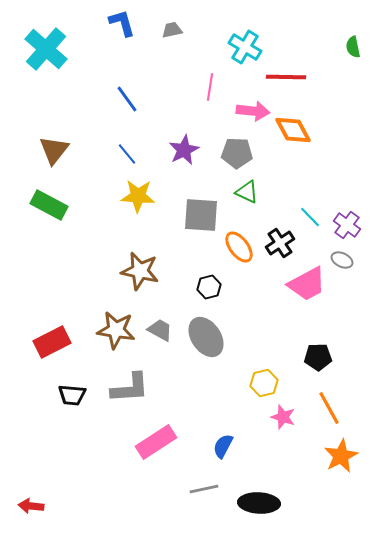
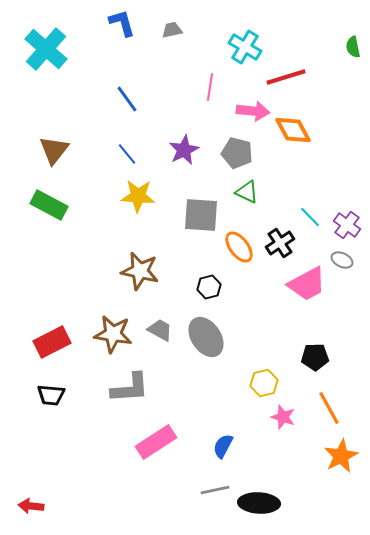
red line at (286, 77): rotated 18 degrees counterclockwise
gray pentagon at (237, 153): rotated 12 degrees clockwise
brown star at (116, 330): moved 3 px left, 4 px down
black pentagon at (318, 357): moved 3 px left
black trapezoid at (72, 395): moved 21 px left
gray line at (204, 489): moved 11 px right, 1 px down
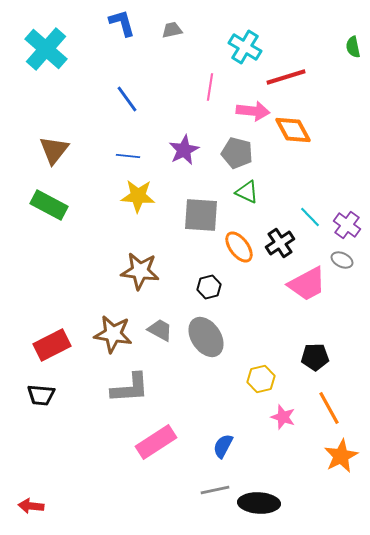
blue line at (127, 154): moved 1 px right, 2 px down; rotated 45 degrees counterclockwise
brown star at (140, 271): rotated 6 degrees counterclockwise
red rectangle at (52, 342): moved 3 px down
yellow hexagon at (264, 383): moved 3 px left, 4 px up
black trapezoid at (51, 395): moved 10 px left
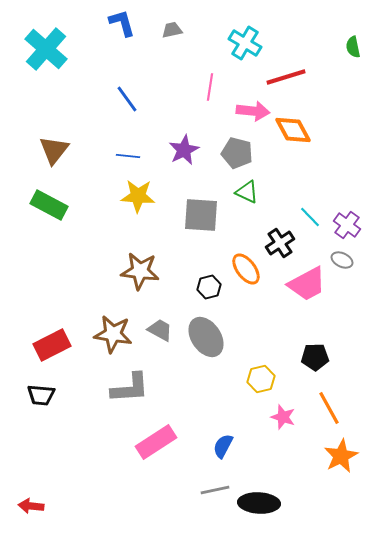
cyan cross at (245, 47): moved 4 px up
orange ellipse at (239, 247): moved 7 px right, 22 px down
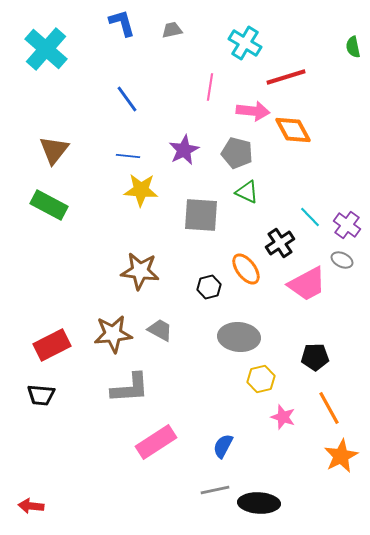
yellow star at (138, 196): moved 3 px right, 6 px up
brown star at (113, 334): rotated 15 degrees counterclockwise
gray ellipse at (206, 337): moved 33 px right; rotated 51 degrees counterclockwise
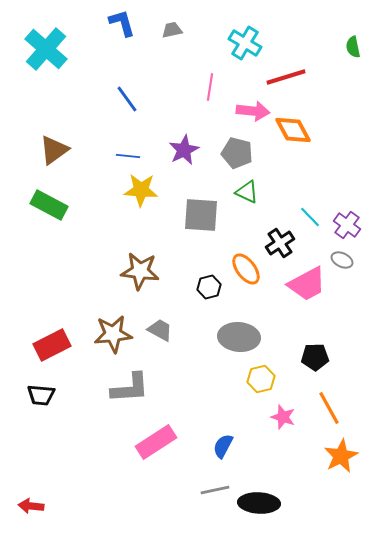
brown triangle at (54, 150): rotated 16 degrees clockwise
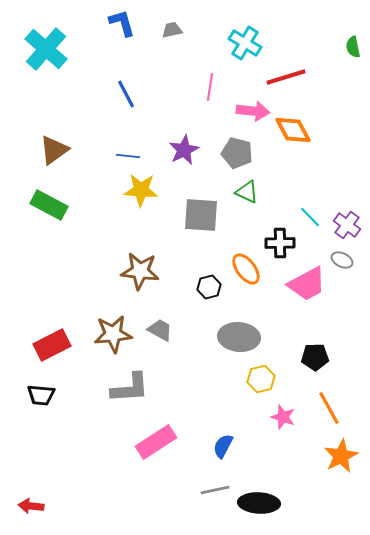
blue line at (127, 99): moved 1 px left, 5 px up; rotated 8 degrees clockwise
black cross at (280, 243): rotated 32 degrees clockwise
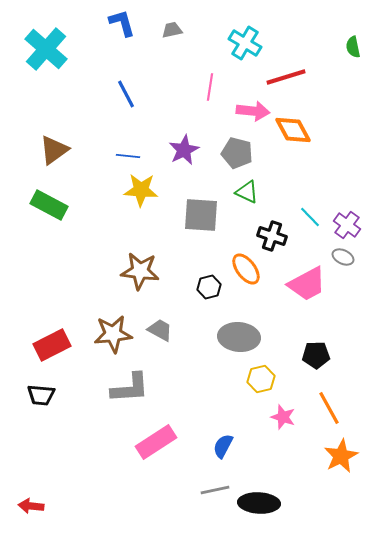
black cross at (280, 243): moved 8 px left, 7 px up; rotated 20 degrees clockwise
gray ellipse at (342, 260): moved 1 px right, 3 px up
black pentagon at (315, 357): moved 1 px right, 2 px up
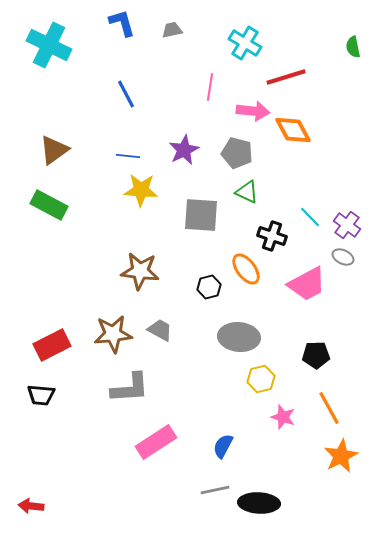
cyan cross at (46, 49): moved 3 px right, 4 px up; rotated 15 degrees counterclockwise
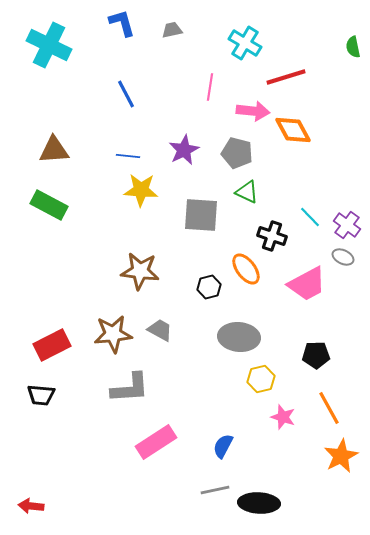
brown triangle at (54, 150): rotated 32 degrees clockwise
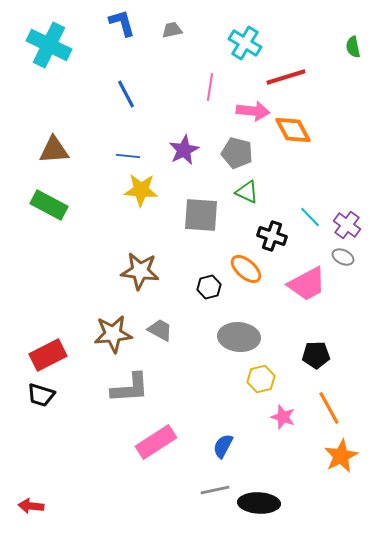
orange ellipse at (246, 269): rotated 12 degrees counterclockwise
red rectangle at (52, 345): moved 4 px left, 10 px down
black trapezoid at (41, 395): rotated 12 degrees clockwise
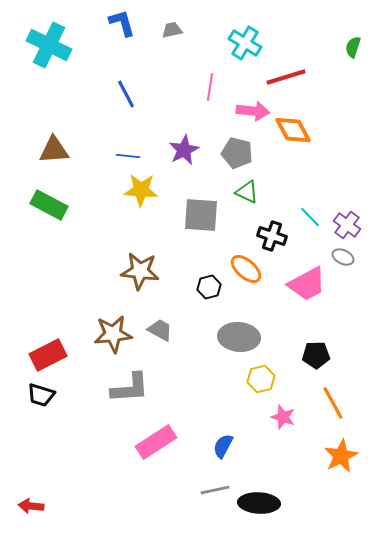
green semicircle at (353, 47): rotated 30 degrees clockwise
orange line at (329, 408): moved 4 px right, 5 px up
